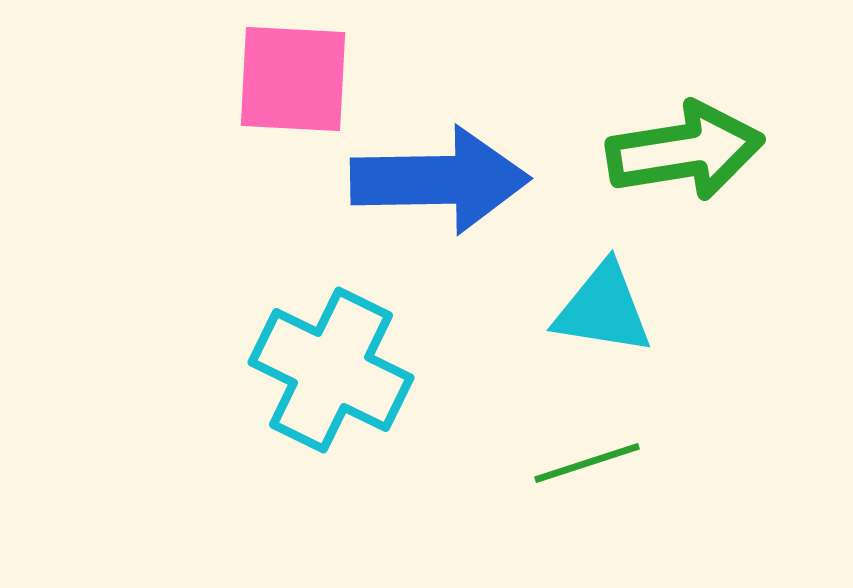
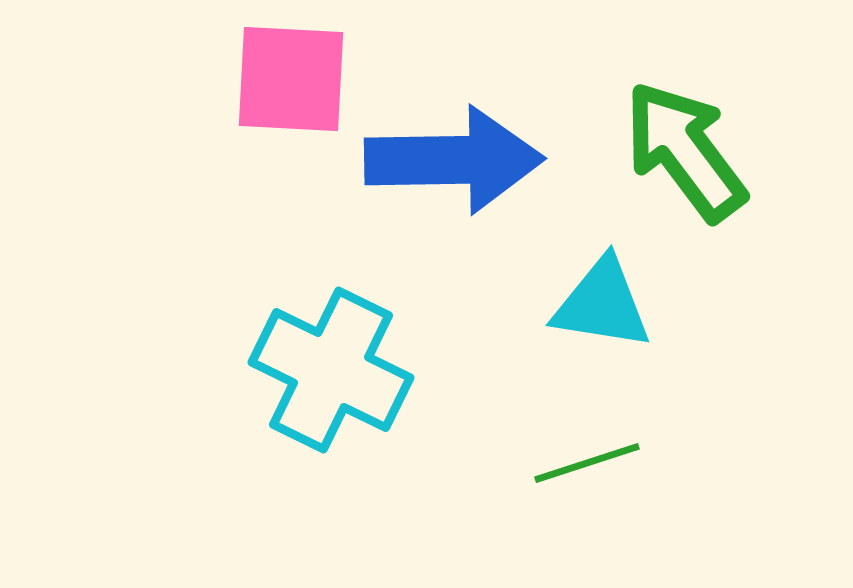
pink square: moved 2 px left
green arrow: rotated 118 degrees counterclockwise
blue arrow: moved 14 px right, 20 px up
cyan triangle: moved 1 px left, 5 px up
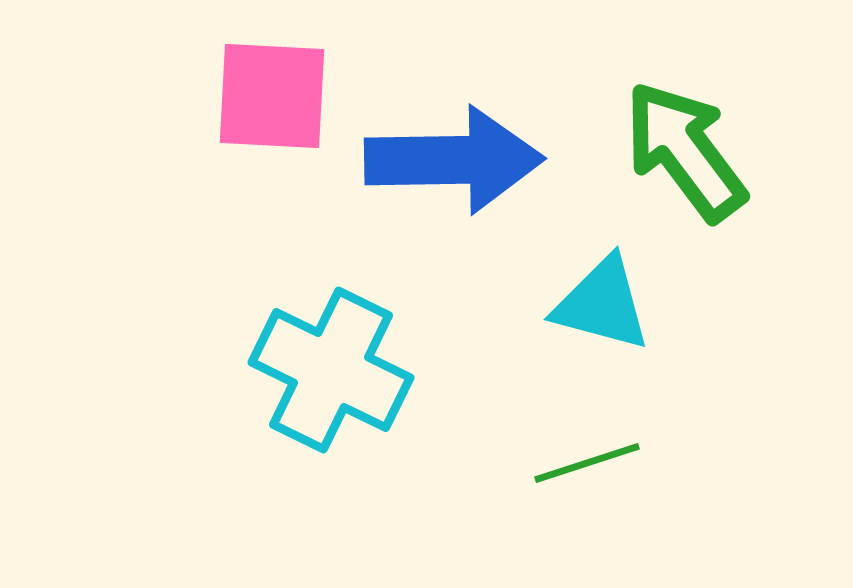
pink square: moved 19 px left, 17 px down
cyan triangle: rotated 6 degrees clockwise
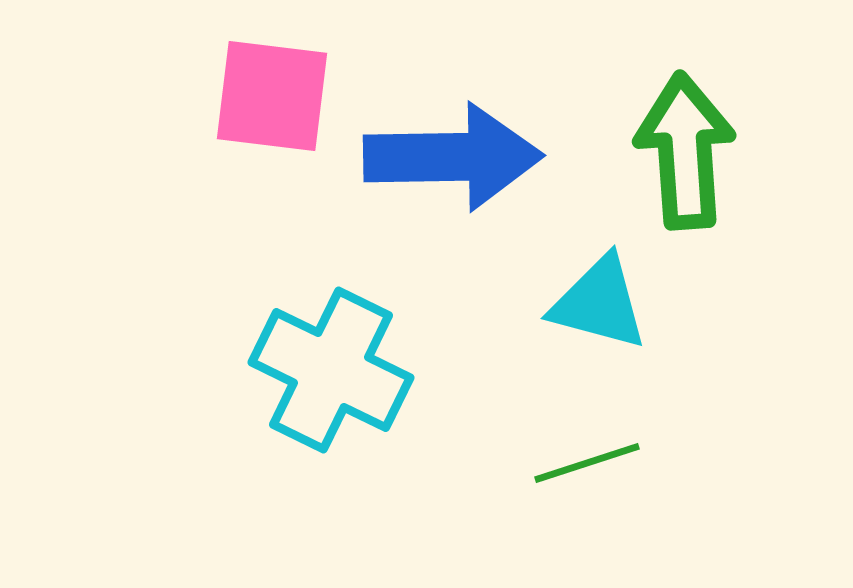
pink square: rotated 4 degrees clockwise
green arrow: rotated 33 degrees clockwise
blue arrow: moved 1 px left, 3 px up
cyan triangle: moved 3 px left, 1 px up
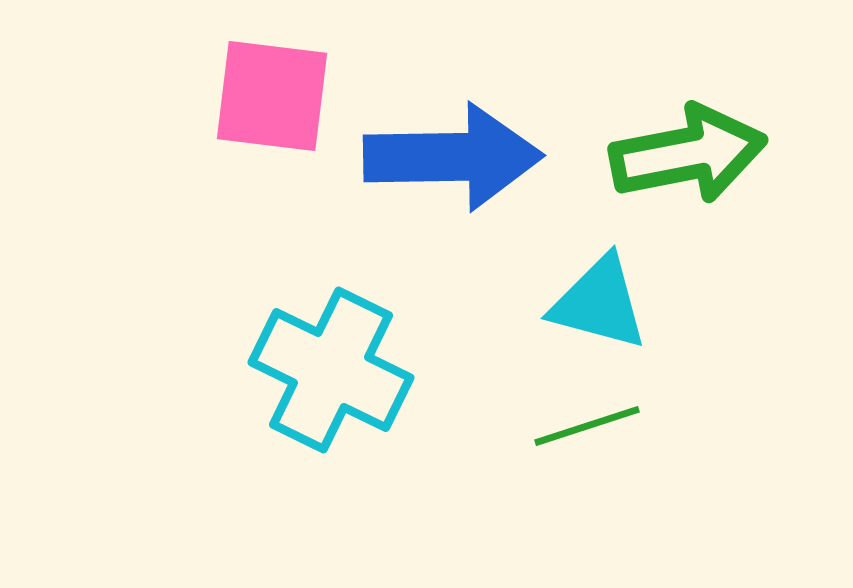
green arrow: moved 3 px right, 3 px down; rotated 83 degrees clockwise
green line: moved 37 px up
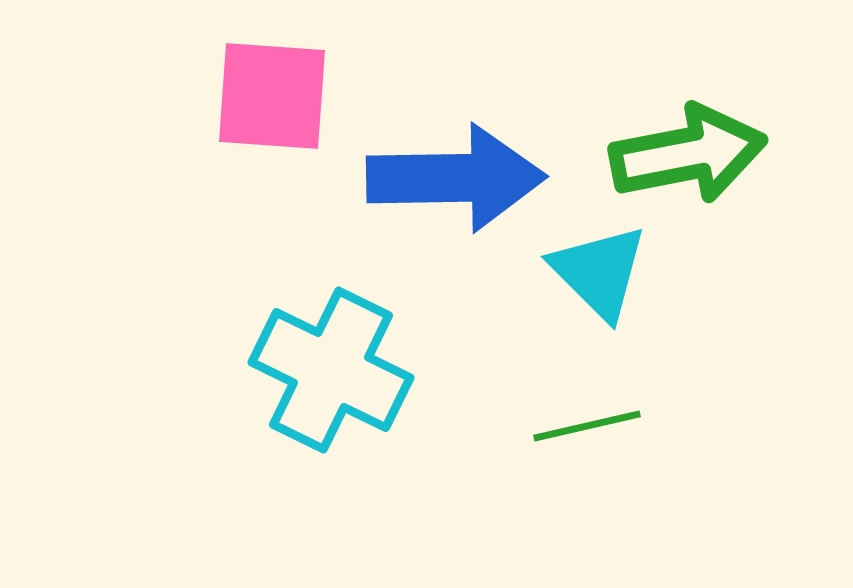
pink square: rotated 3 degrees counterclockwise
blue arrow: moved 3 px right, 21 px down
cyan triangle: moved 31 px up; rotated 30 degrees clockwise
green line: rotated 5 degrees clockwise
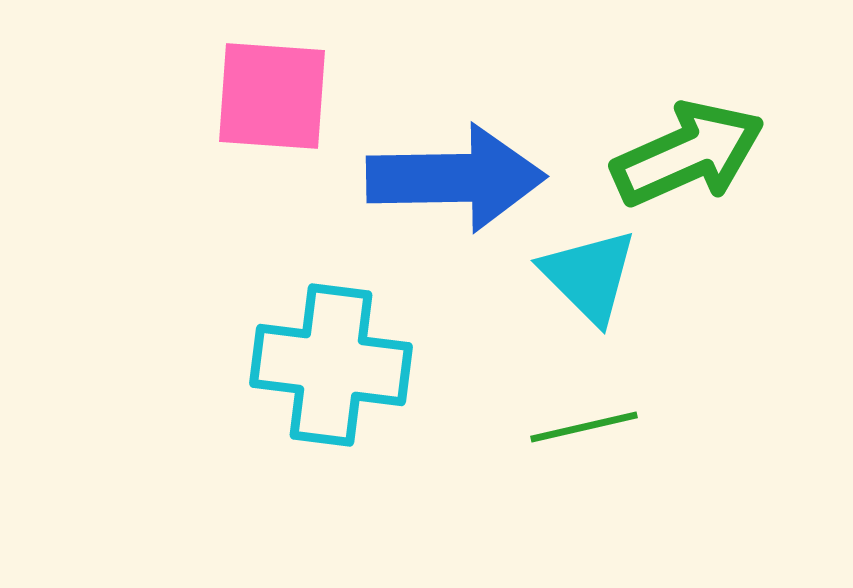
green arrow: rotated 13 degrees counterclockwise
cyan triangle: moved 10 px left, 4 px down
cyan cross: moved 5 px up; rotated 19 degrees counterclockwise
green line: moved 3 px left, 1 px down
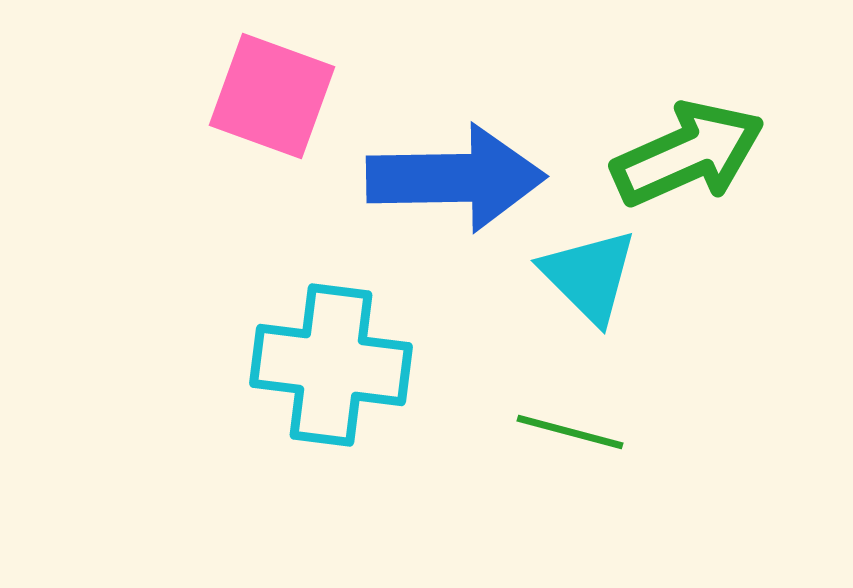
pink square: rotated 16 degrees clockwise
green line: moved 14 px left, 5 px down; rotated 28 degrees clockwise
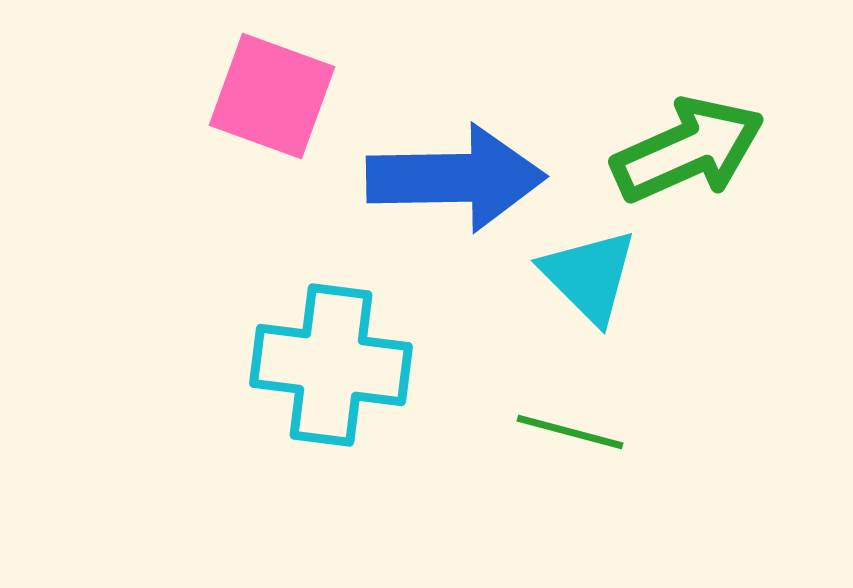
green arrow: moved 4 px up
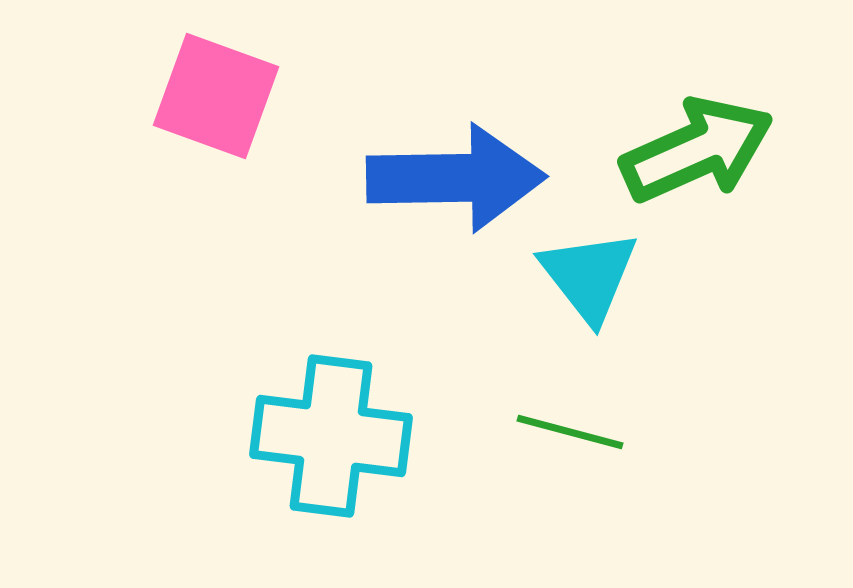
pink square: moved 56 px left
green arrow: moved 9 px right
cyan triangle: rotated 7 degrees clockwise
cyan cross: moved 71 px down
